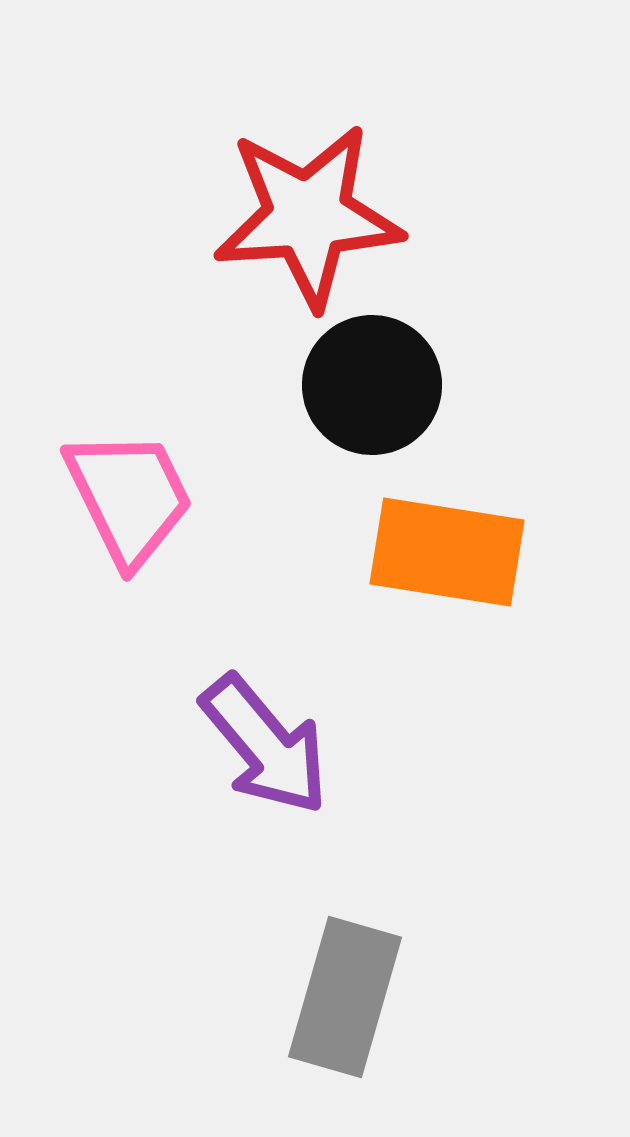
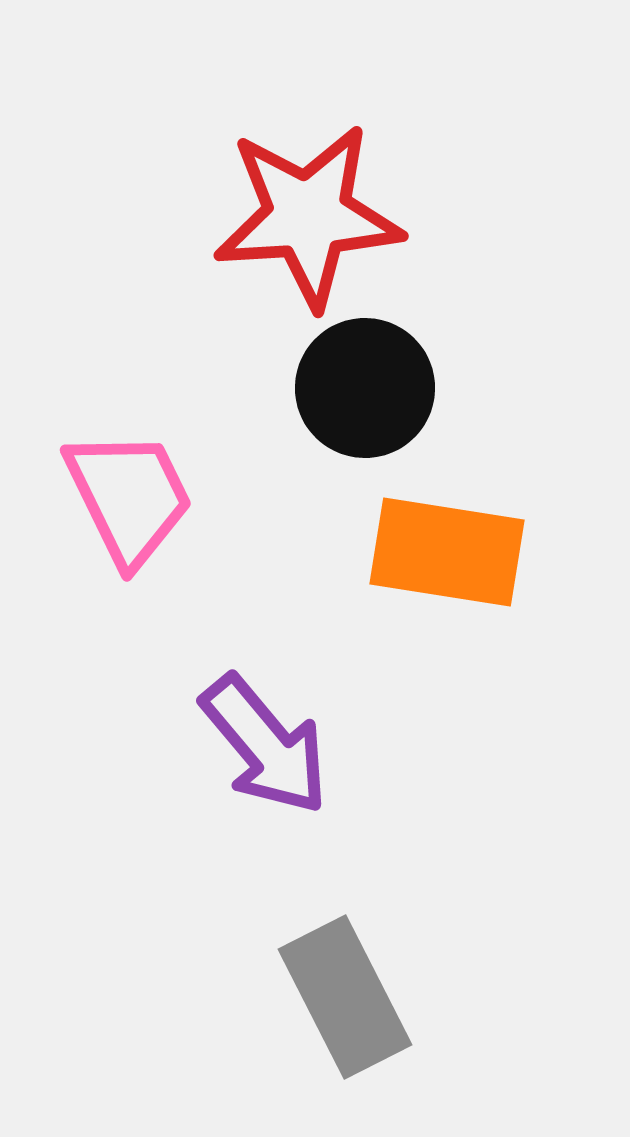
black circle: moved 7 px left, 3 px down
gray rectangle: rotated 43 degrees counterclockwise
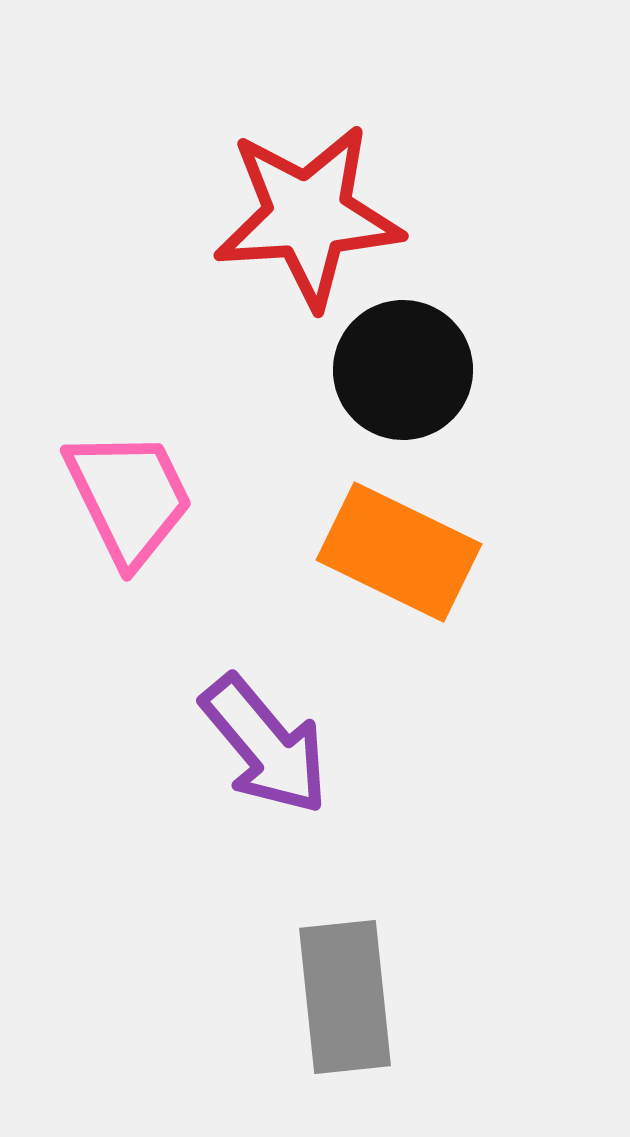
black circle: moved 38 px right, 18 px up
orange rectangle: moved 48 px left; rotated 17 degrees clockwise
gray rectangle: rotated 21 degrees clockwise
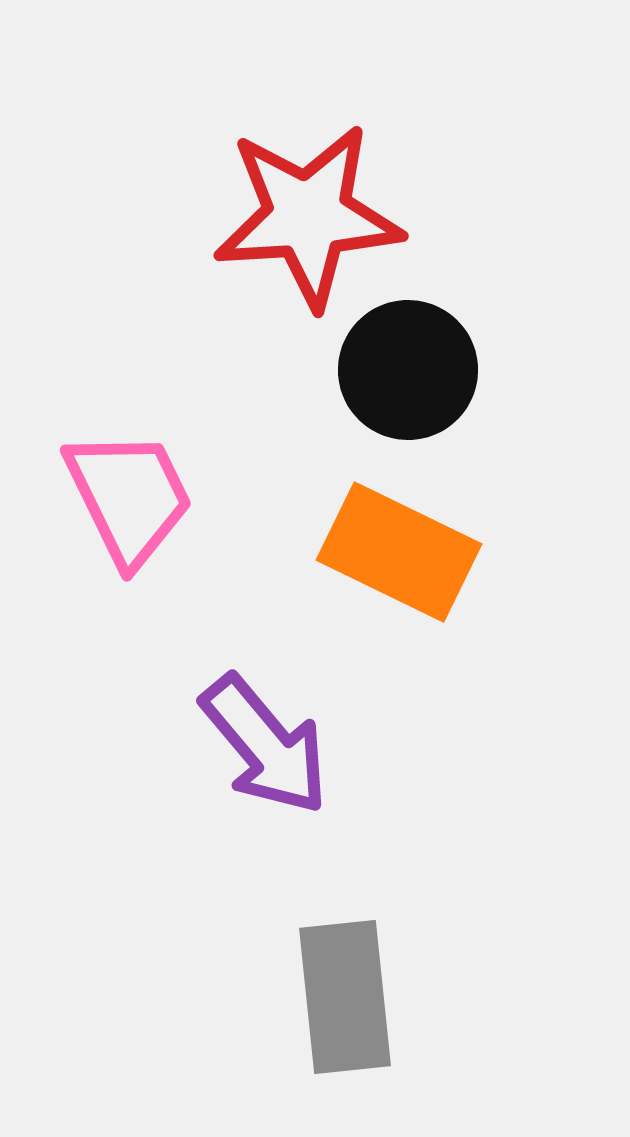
black circle: moved 5 px right
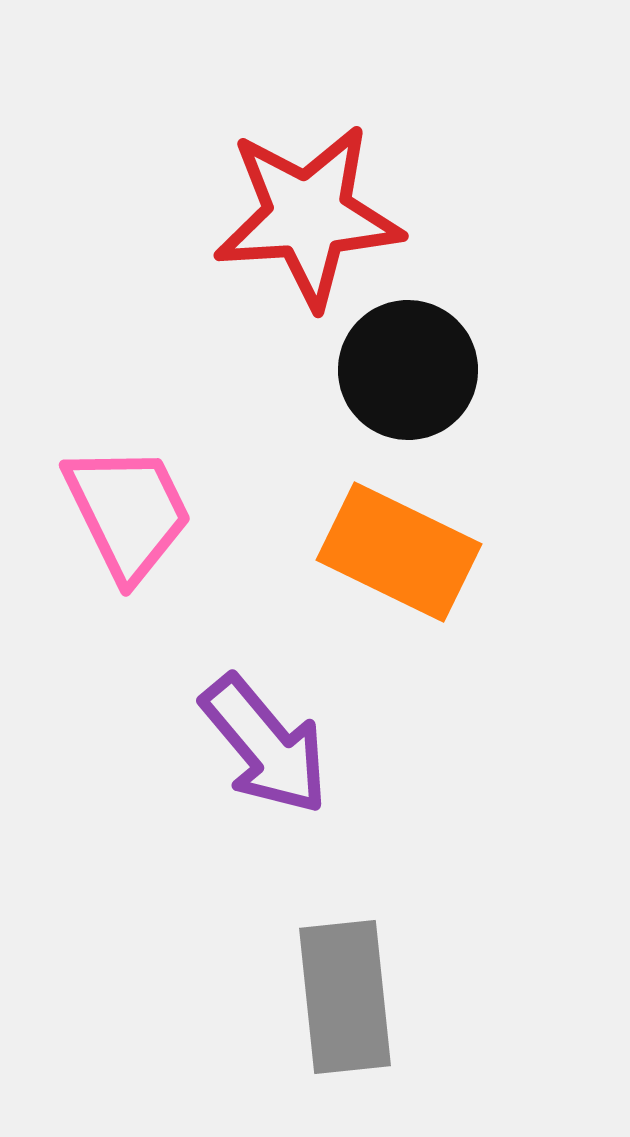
pink trapezoid: moved 1 px left, 15 px down
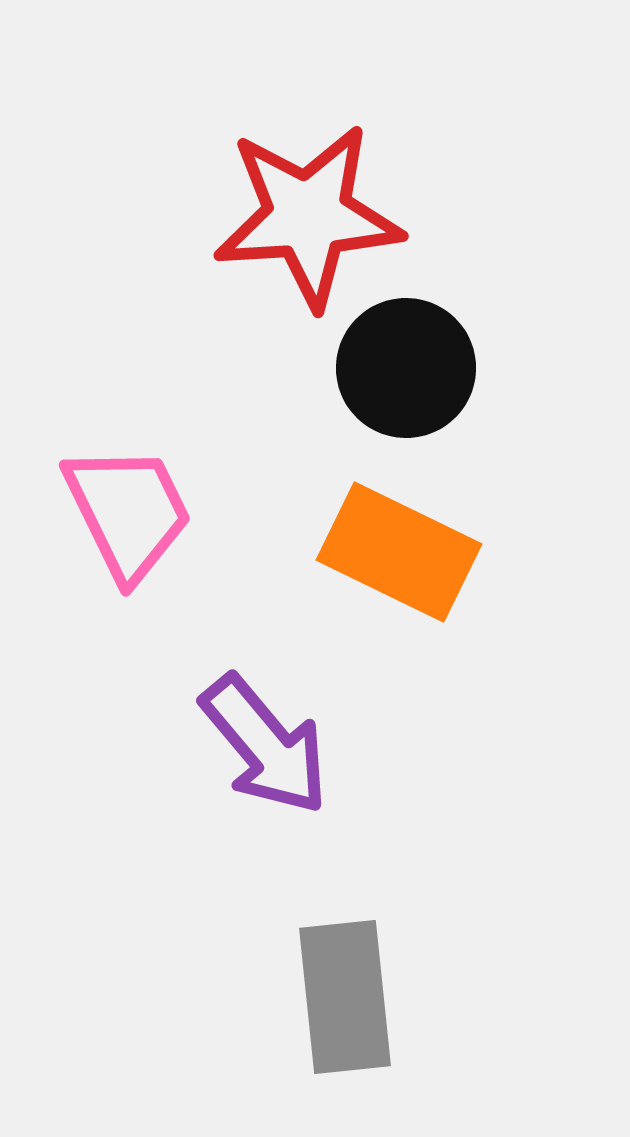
black circle: moved 2 px left, 2 px up
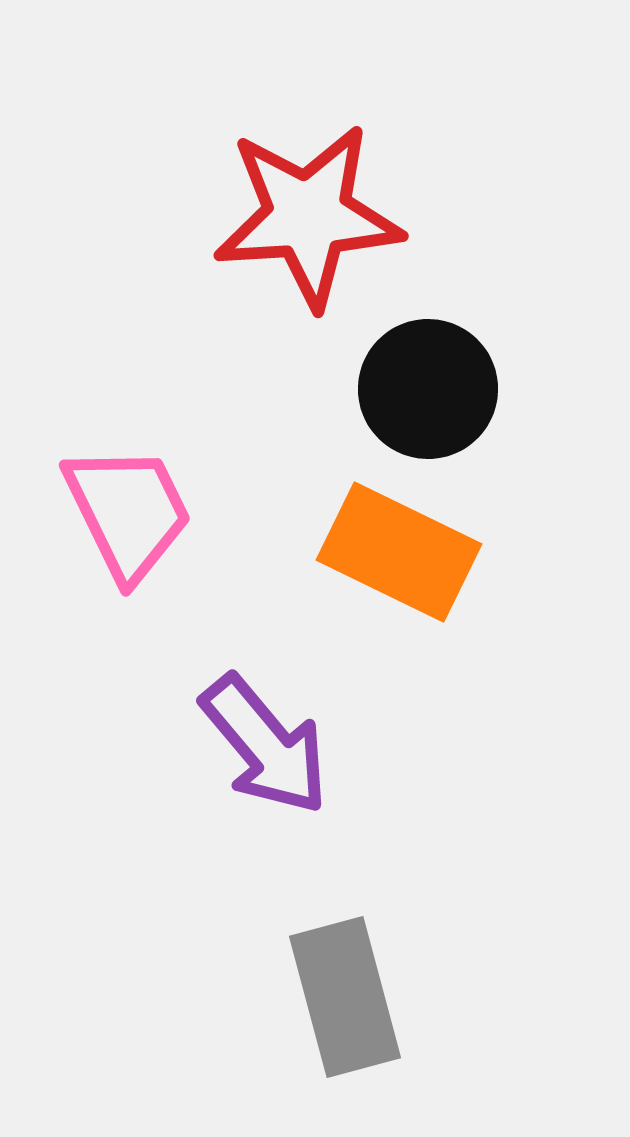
black circle: moved 22 px right, 21 px down
gray rectangle: rotated 9 degrees counterclockwise
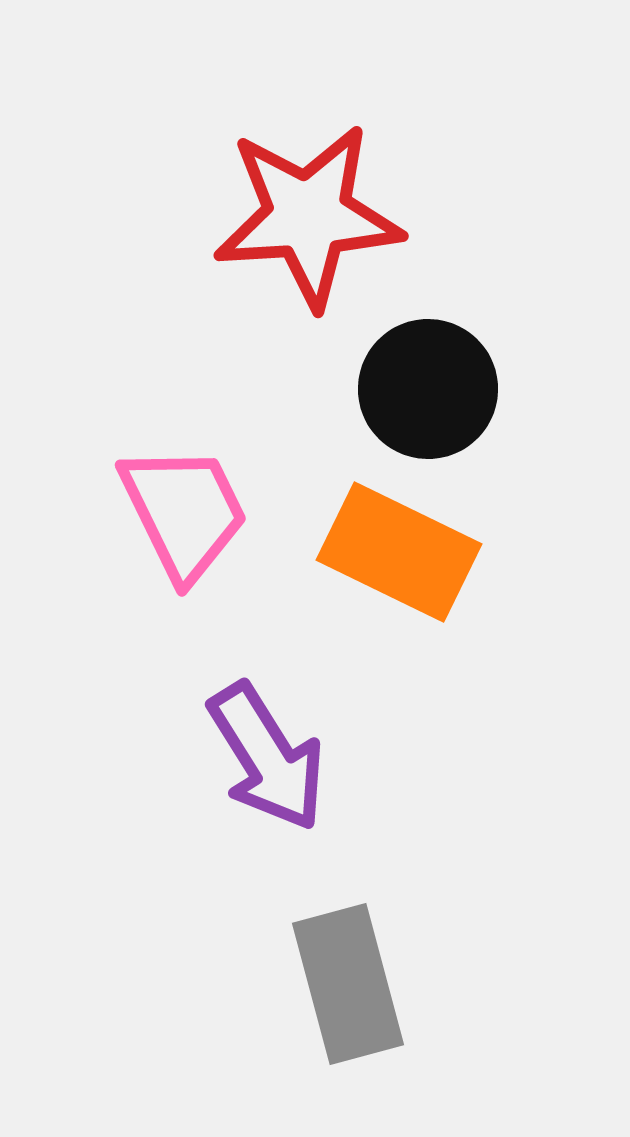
pink trapezoid: moved 56 px right
purple arrow: moved 2 px right, 12 px down; rotated 8 degrees clockwise
gray rectangle: moved 3 px right, 13 px up
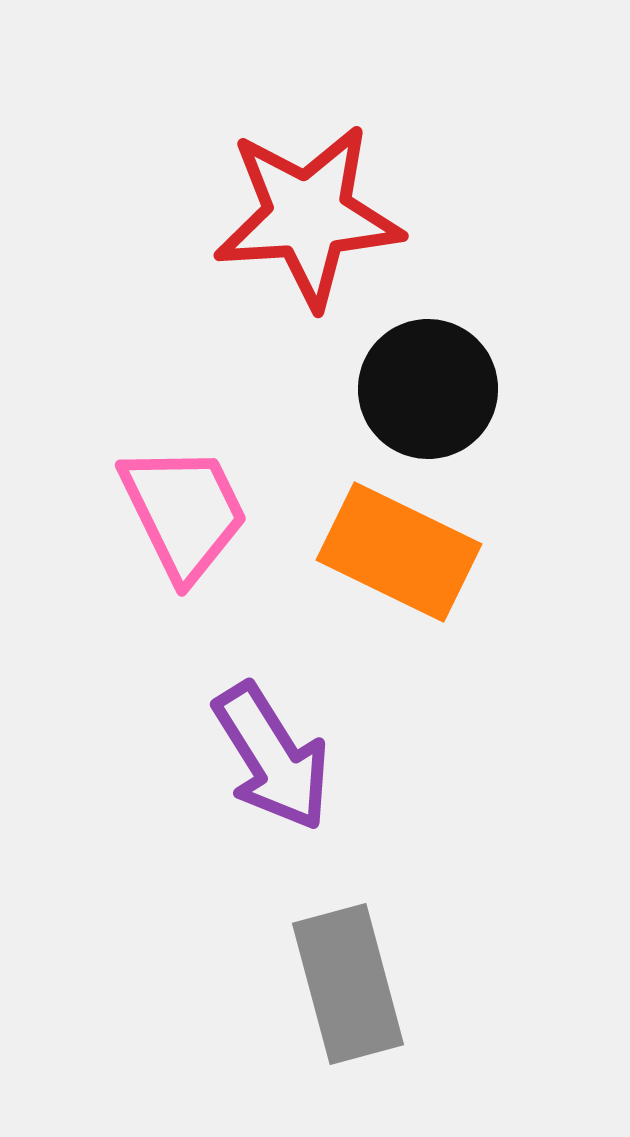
purple arrow: moved 5 px right
